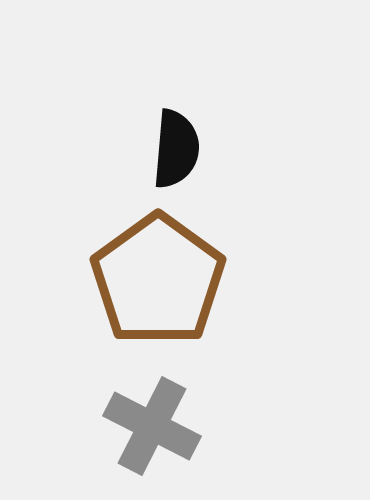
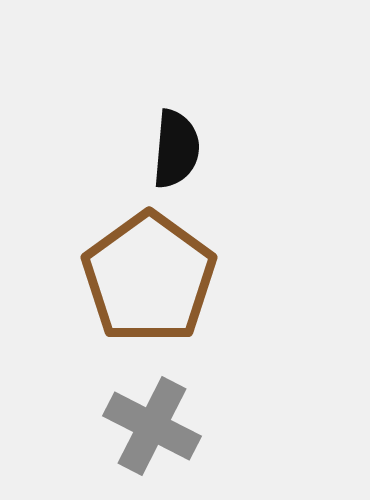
brown pentagon: moved 9 px left, 2 px up
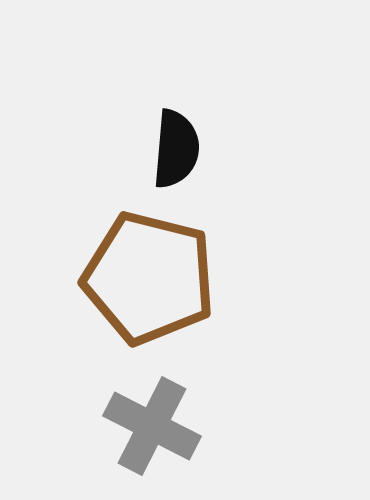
brown pentagon: rotated 22 degrees counterclockwise
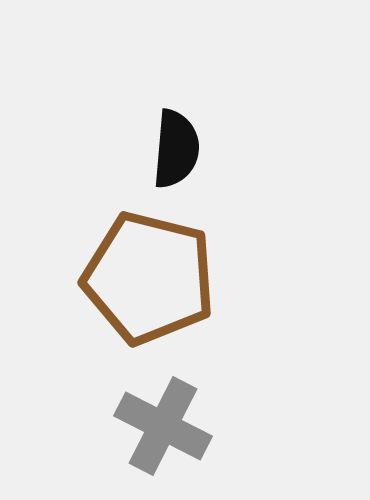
gray cross: moved 11 px right
